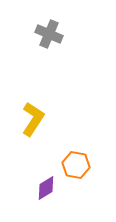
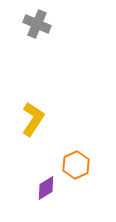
gray cross: moved 12 px left, 10 px up
orange hexagon: rotated 24 degrees clockwise
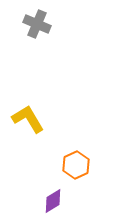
yellow L-shape: moved 5 px left; rotated 64 degrees counterclockwise
purple diamond: moved 7 px right, 13 px down
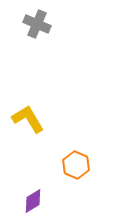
orange hexagon: rotated 12 degrees counterclockwise
purple diamond: moved 20 px left
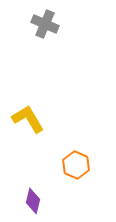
gray cross: moved 8 px right
purple diamond: rotated 45 degrees counterclockwise
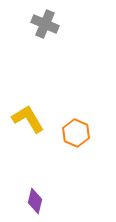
orange hexagon: moved 32 px up
purple diamond: moved 2 px right
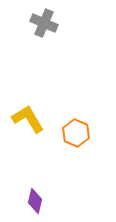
gray cross: moved 1 px left, 1 px up
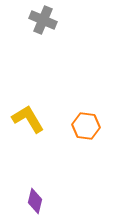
gray cross: moved 1 px left, 3 px up
orange hexagon: moved 10 px right, 7 px up; rotated 16 degrees counterclockwise
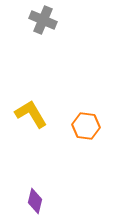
yellow L-shape: moved 3 px right, 5 px up
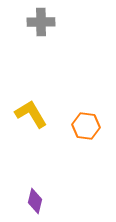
gray cross: moved 2 px left, 2 px down; rotated 24 degrees counterclockwise
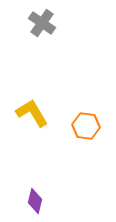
gray cross: moved 1 px right, 1 px down; rotated 36 degrees clockwise
yellow L-shape: moved 1 px right, 1 px up
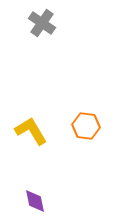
yellow L-shape: moved 1 px left, 18 px down
purple diamond: rotated 25 degrees counterclockwise
